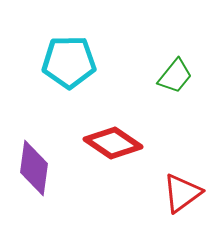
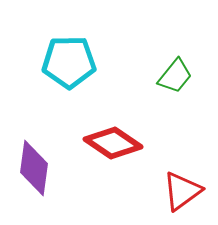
red triangle: moved 2 px up
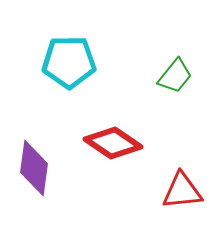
red triangle: rotated 30 degrees clockwise
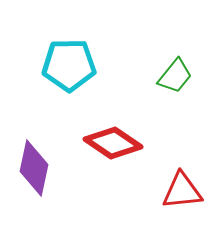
cyan pentagon: moved 3 px down
purple diamond: rotated 4 degrees clockwise
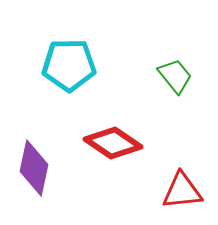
green trapezoid: rotated 78 degrees counterclockwise
